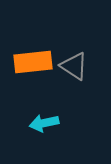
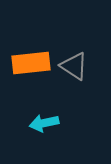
orange rectangle: moved 2 px left, 1 px down
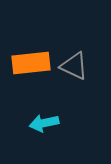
gray triangle: rotated 8 degrees counterclockwise
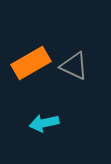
orange rectangle: rotated 24 degrees counterclockwise
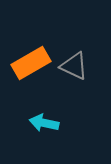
cyan arrow: rotated 24 degrees clockwise
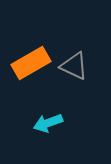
cyan arrow: moved 4 px right; rotated 32 degrees counterclockwise
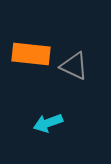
orange rectangle: moved 9 px up; rotated 36 degrees clockwise
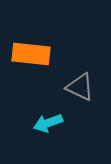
gray triangle: moved 6 px right, 21 px down
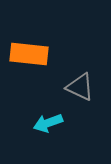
orange rectangle: moved 2 px left
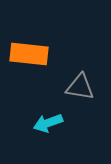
gray triangle: rotated 16 degrees counterclockwise
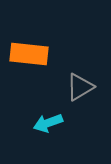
gray triangle: rotated 40 degrees counterclockwise
